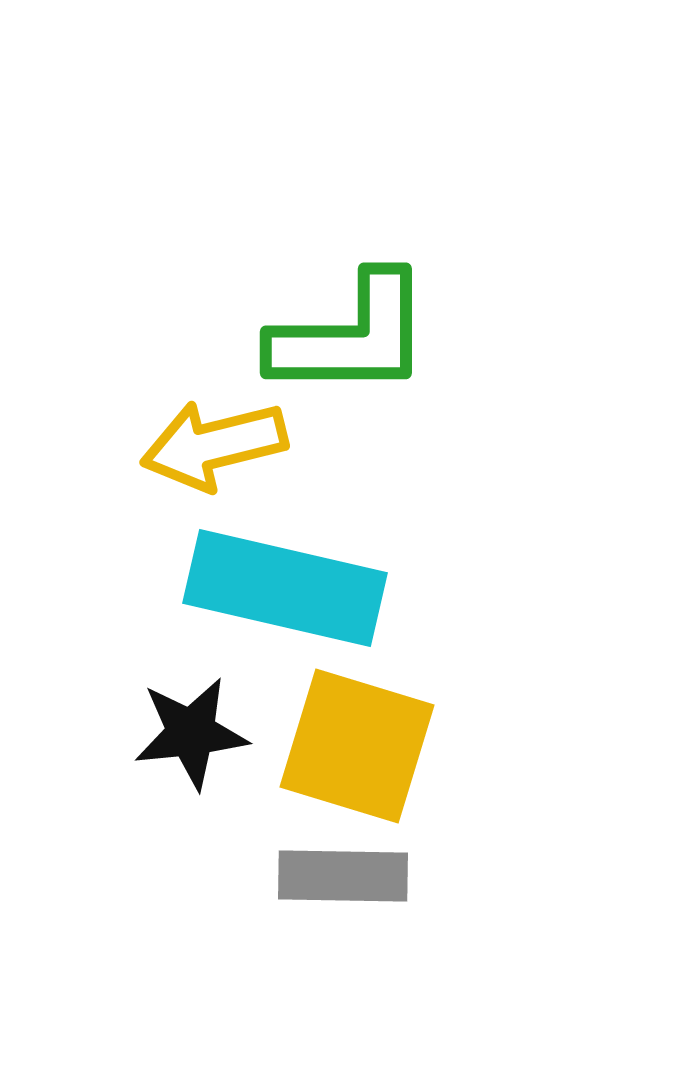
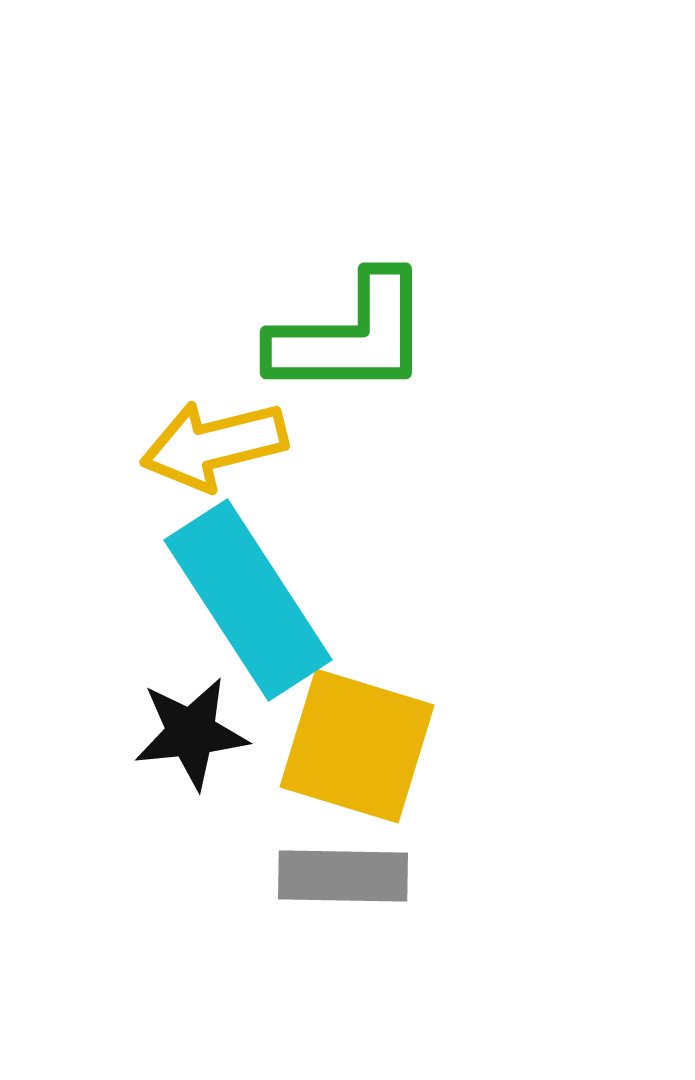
cyan rectangle: moved 37 px left, 12 px down; rotated 44 degrees clockwise
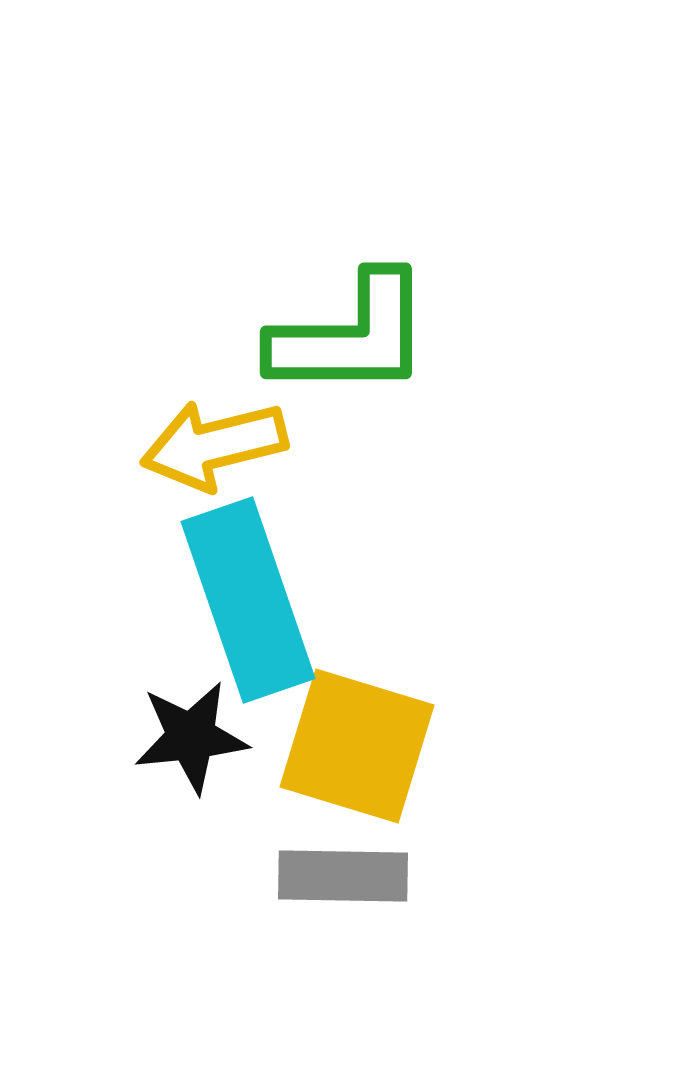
cyan rectangle: rotated 14 degrees clockwise
black star: moved 4 px down
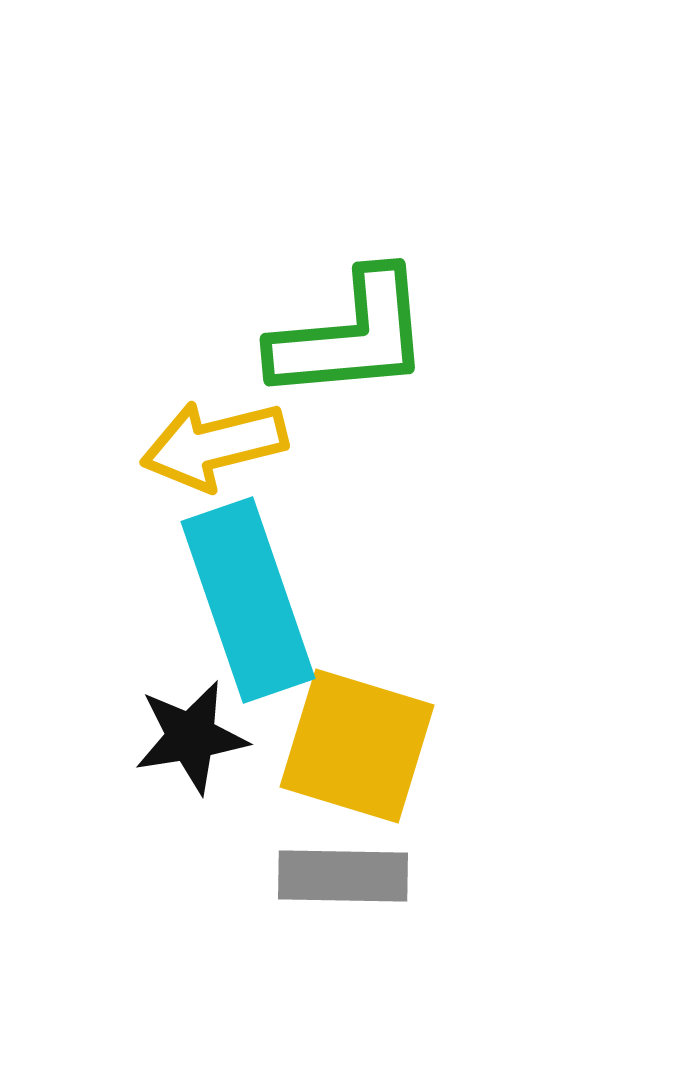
green L-shape: rotated 5 degrees counterclockwise
black star: rotated 3 degrees counterclockwise
